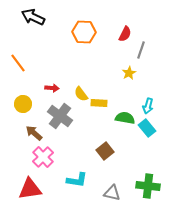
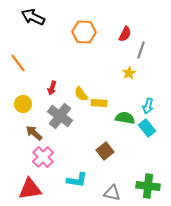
red arrow: rotated 104 degrees clockwise
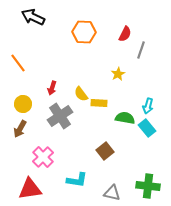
yellow star: moved 11 px left, 1 px down
gray cross: rotated 20 degrees clockwise
brown arrow: moved 14 px left, 4 px up; rotated 102 degrees counterclockwise
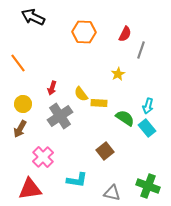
green semicircle: rotated 24 degrees clockwise
green cross: rotated 15 degrees clockwise
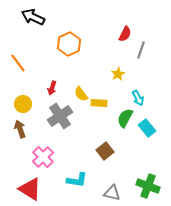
orange hexagon: moved 15 px left, 12 px down; rotated 25 degrees counterclockwise
cyan arrow: moved 10 px left, 8 px up; rotated 42 degrees counterclockwise
green semicircle: rotated 96 degrees counterclockwise
brown arrow: rotated 132 degrees clockwise
red triangle: rotated 40 degrees clockwise
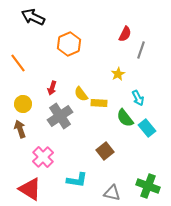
green semicircle: rotated 66 degrees counterclockwise
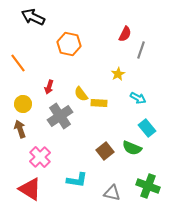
orange hexagon: rotated 25 degrees counterclockwise
red arrow: moved 3 px left, 1 px up
cyan arrow: rotated 35 degrees counterclockwise
green semicircle: moved 7 px right, 30 px down; rotated 30 degrees counterclockwise
pink cross: moved 3 px left
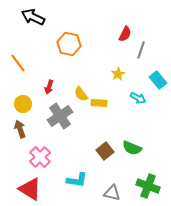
cyan rectangle: moved 11 px right, 48 px up
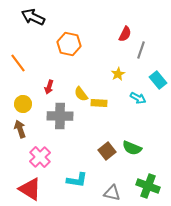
gray cross: rotated 35 degrees clockwise
brown square: moved 2 px right
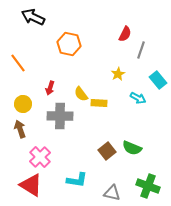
red arrow: moved 1 px right, 1 px down
red triangle: moved 1 px right, 4 px up
